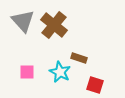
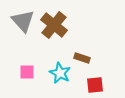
brown rectangle: moved 3 px right
cyan star: moved 1 px down
red square: rotated 24 degrees counterclockwise
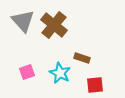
pink square: rotated 21 degrees counterclockwise
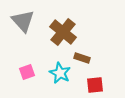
brown cross: moved 9 px right, 7 px down
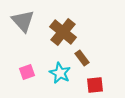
brown rectangle: rotated 35 degrees clockwise
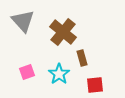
brown rectangle: rotated 21 degrees clockwise
cyan star: moved 1 px left, 1 px down; rotated 10 degrees clockwise
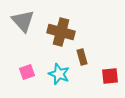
brown cross: moved 2 px left; rotated 24 degrees counterclockwise
brown rectangle: moved 1 px up
cyan star: rotated 15 degrees counterclockwise
red square: moved 15 px right, 9 px up
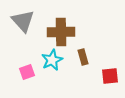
brown cross: rotated 16 degrees counterclockwise
brown rectangle: moved 1 px right
cyan star: moved 7 px left, 14 px up; rotated 25 degrees clockwise
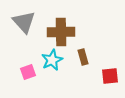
gray triangle: moved 1 px right, 1 px down
pink square: moved 1 px right
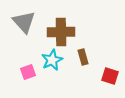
red square: rotated 24 degrees clockwise
